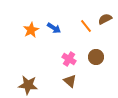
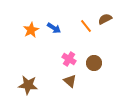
brown circle: moved 2 px left, 6 px down
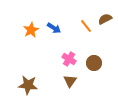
brown triangle: rotated 24 degrees clockwise
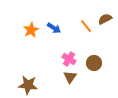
brown triangle: moved 4 px up
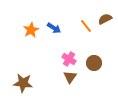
brown star: moved 5 px left, 2 px up
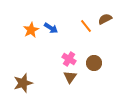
blue arrow: moved 3 px left
brown star: rotated 24 degrees counterclockwise
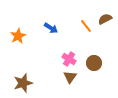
orange star: moved 13 px left, 6 px down
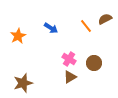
brown triangle: rotated 24 degrees clockwise
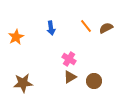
brown semicircle: moved 1 px right, 9 px down
blue arrow: rotated 48 degrees clockwise
orange star: moved 2 px left, 1 px down
brown circle: moved 18 px down
brown star: rotated 12 degrees clockwise
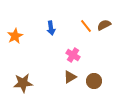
brown semicircle: moved 2 px left, 3 px up
orange star: moved 1 px left, 1 px up
pink cross: moved 4 px right, 4 px up
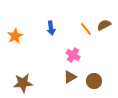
orange line: moved 3 px down
